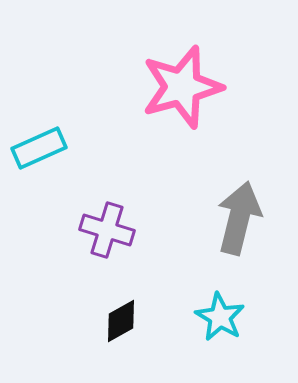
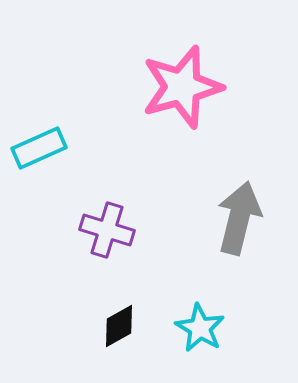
cyan star: moved 20 px left, 11 px down
black diamond: moved 2 px left, 5 px down
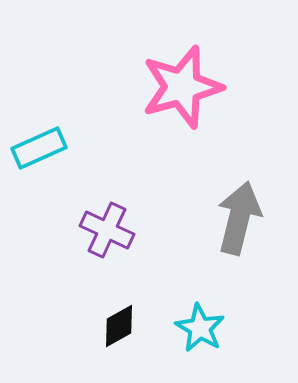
purple cross: rotated 8 degrees clockwise
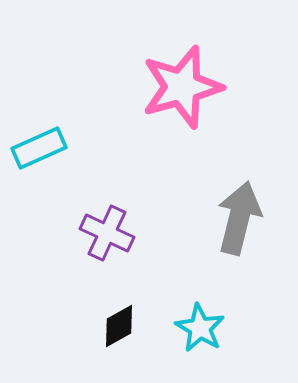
purple cross: moved 3 px down
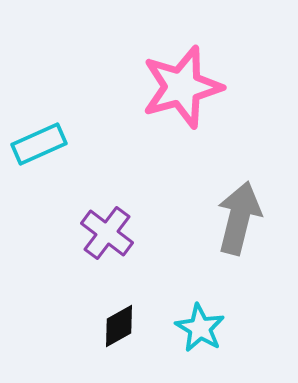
cyan rectangle: moved 4 px up
purple cross: rotated 12 degrees clockwise
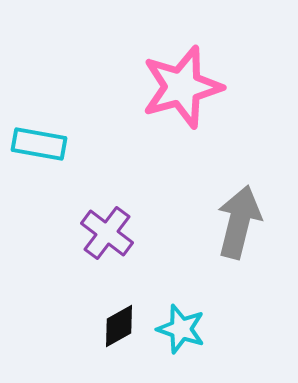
cyan rectangle: rotated 34 degrees clockwise
gray arrow: moved 4 px down
cyan star: moved 19 px left, 1 px down; rotated 12 degrees counterclockwise
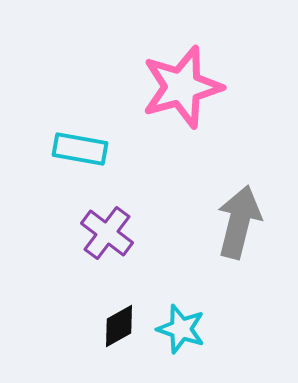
cyan rectangle: moved 41 px right, 5 px down
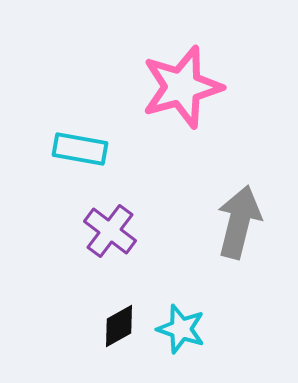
purple cross: moved 3 px right, 2 px up
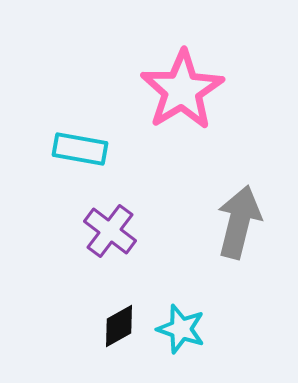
pink star: moved 3 px down; rotated 16 degrees counterclockwise
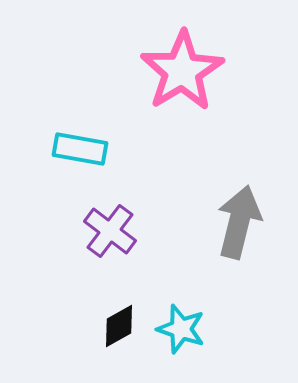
pink star: moved 19 px up
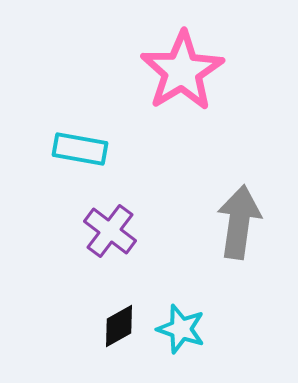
gray arrow: rotated 6 degrees counterclockwise
